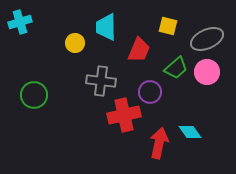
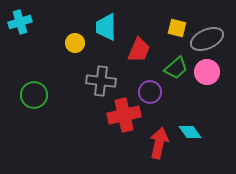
yellow square: moved 9 px right, 2 px down
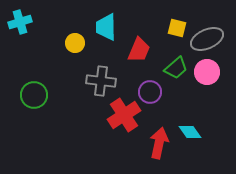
red cross: rotated 20 degrees counterclockwise
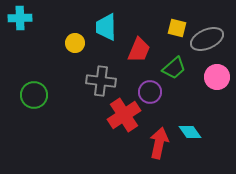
cyan cross: moved 4 px up; rotated 15 degrees clockwise
green trapezoid: moved 2 px left
pink circle: moved 10 px right, 5 px down
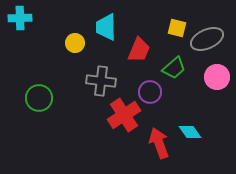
green circle: moved 5 px right, 3 px down
red arrow: rotated 32 degrees counterclockwise
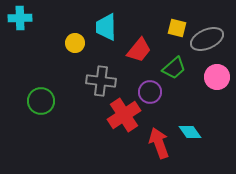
red trapezoid: rotated 16 degrees clockwise
green circle: moved 2 px right, 3 px down
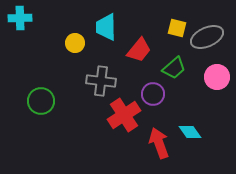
gray ellipse: moved 2 px up
purple circle: moved 3 px right, 2 px down
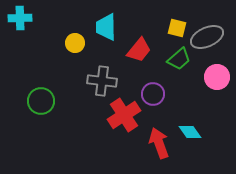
green trapezoid: moved 5 px right, 9 px up
gray cross: moved 1 px right
